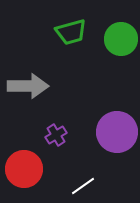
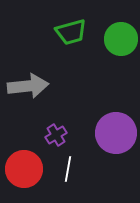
gray arrow: rotated 6 degrees counterclockwise
purple circle: moved 1 px left, 1 px down
white line: moved 15 px left, 17 px up; rotated 45 degrees counterclockwise
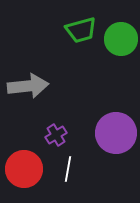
green trapezoid: moved 10 px right, 2 px up
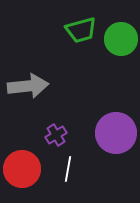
red circle: moved 2 px left
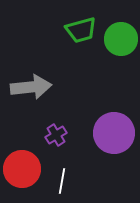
gray arrow: moved 3 px right, 1 px down
purple circle: moved 2 px left
white line: moved 6 px left, 12 px down
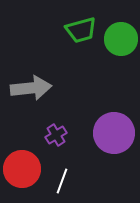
gray arrow: moved 1 px down
white line: rotated 10 degrees clockwise
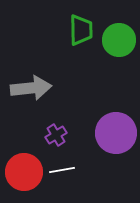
green trapezoid: rotated 76 degrees counterclockwise
green circle: moved 2 px left, 1 px down
purple circle: moved 2 px right
red circle: moved 2 px right, 3 px down
white line: moved 11 px up; rotated 60 degrees clockwise
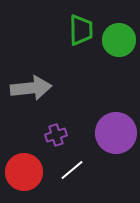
purple cross: rotated 15 degrees clockwise
white line: moved 10 px right; rotated 30 degrees counterclockwise
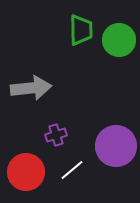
purple circle: moved 13 px down
red circle: moved 2 px right
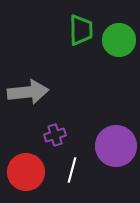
gray arrow: moved 3 px left, 4 px down
purple cross: moved 1 px left
white line: rotated 35 degrees counterclockwise
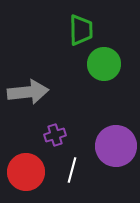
green circle: moved 15 px left, 24 px down
